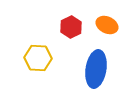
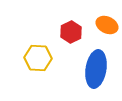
red hexagon: moved 5 px down
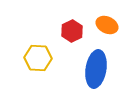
red hexagon: moved 1 px right, 1 px up
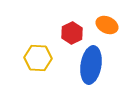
red hexagon: moved 2 px down
blue ellipse: moved 5 px left, 4 px up
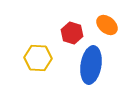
orange ellipse: rotated 15 degrees clockwise
red hexagon: rotated 15 degrees counterclockwise
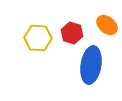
yellow hexagon: moved 20 px up
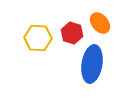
orange ellipse: moved 7 px left, 2 px up; rotated 10 degrees clockwise
blue ellipse: moved 1 px right, 1 px up
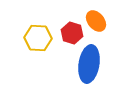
orange ellipse: moved 4 px left, 2 px up
blue ellipse: moved 3 px left
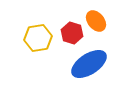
yellow hexagon: rotated 12 degrees counterclockwise
blue ellipse: rotated 48 degrees clockwise
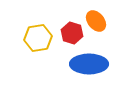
blue ellipse: rotated 33 degrees clockwise
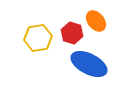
blue ellipse: rotated 27 degrees clockwise
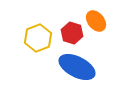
yellow hexagon: rotated 12 degrees counterclockwise
blue ellipse: moved 12 px left, 3 px down
